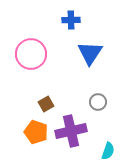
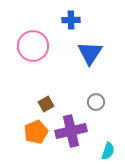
pink circle: moved 2 px right, 8 px up
gray circle: moved 2 px left
orange pentagon: rotated 30 degrees clockwise
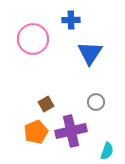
pink circle: moved 7 px up
cyan semicircle: moved 1 px left
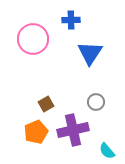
purple cross: moved 2 px right, 1 px up
cyan semicircle: rotated 120 degrees clockwise
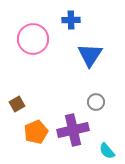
blue triangle: moved 2 px down
brown square: moved 29 px left
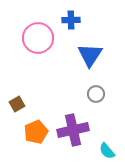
pink circle: moved 5 px right, 1 px up
gray circle: moved 8 px up
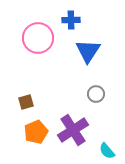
blue triangle: moved 2 px left, 4 px up
brown square: moved 9 px right, 2 px up; rotated 14 degrees clockwise
purple cross: rotated 20 degrees counterclockwise
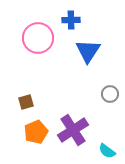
gray circle: moved 14 px right
cyan semicircle: rotated 12 degrees counterclockwise
